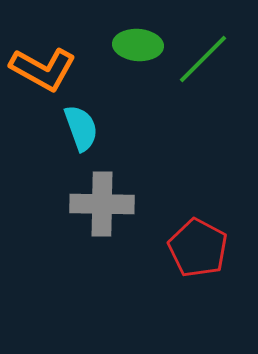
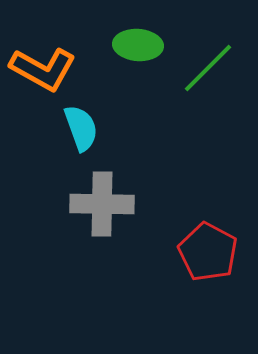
green line: moved 5 px right, 9 px down
red pentagon: moved 10 px right, 4 px down
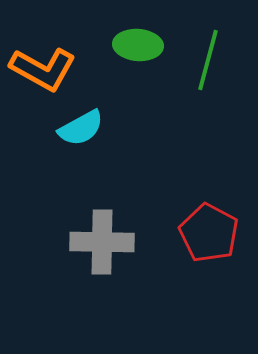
green line: moved 8 px up; rotated 30 degrees counterclockwise
cyan semicircle: rotated 81 degrees clockwise
gray cross: moved 38 px down
red pentagon: moved 1 px right, 19 px up
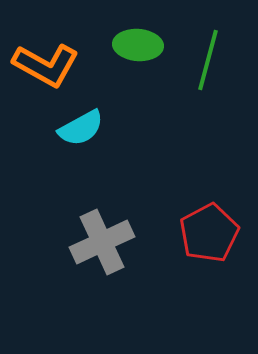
orange L-shape: moved 3 px right, 4 px up
red pentagon: rotated 16 degrees clockwise
gray cross: rotated 26 degrees counterclockwise
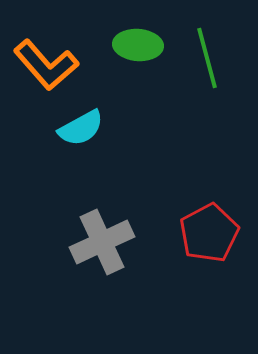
green line: moved 1 px left, 2 px up; rotated 30 degrees counterclockwise
orange L-shape: rotated 20 degrees clockwise
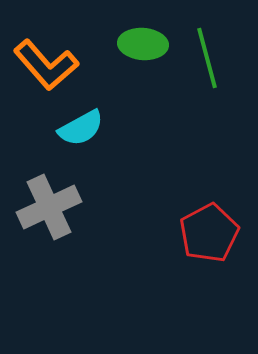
green ellipse: moved 5 px right, 1 px up
gray cross: moved 53 px left, 35 px up
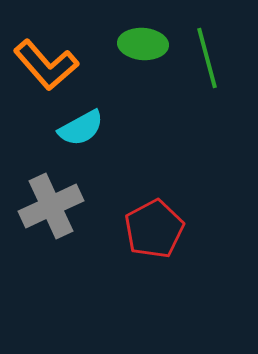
gray cross: moved 2 px right, 1 px up
red pentagon: moved 55 px left, 4 px up
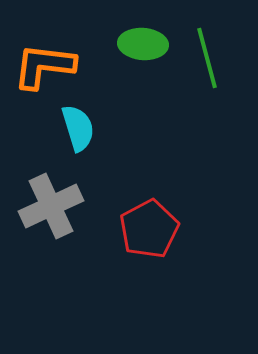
orange L-shape: moved 2 px left, 1 px down; rotated 138 degrees clockwise
cyan semicircle: moved 3 px left; rotated 78 degrees counterclockwise
red pentagon: moved 5 px left
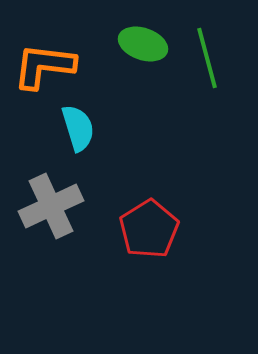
green ellipse: rotated 15 degrees clockwise
red pentagon: rotated 4 degrees counterclockwise
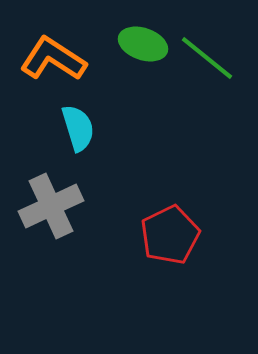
green line: rotated 36 degrees counterclockwise
orange L-shape: moved 9 px right, 7 px up; rotated 26 degrees clockwise
red pentagon: moved 21 px right, 6 px down; rotated 6 degrees clockwise
